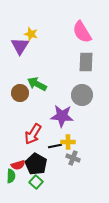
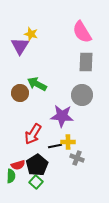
gray cross: moved 4 px right
black pentagon: moved 1 px right, 1 px down; rotated 10 degrees clockwise
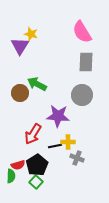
purple star: moved 4 px left
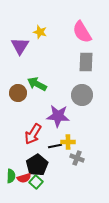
yellow star: moved 9 px right, 2 px up
brown circle: moved 2 px left
red semicircle: moved 6 px right, 13 px down
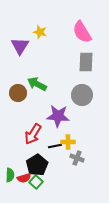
green semicircle: moved 1 px left, 1 px up
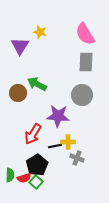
pink semicircle: moved 3 px right, 2 px down
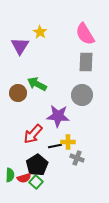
yellow star: rotated 16 degrees clockwise
red arrow: rotated 10 degrees clockwise
